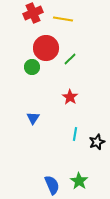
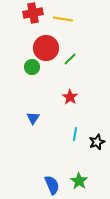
red cross: rotated 12 degrees clockwise
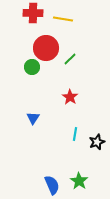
red cross: rotated 12 degrees clockwise
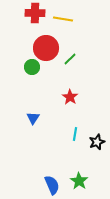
red cross: moved 2 px right
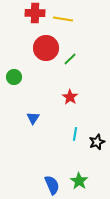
green circle: moved 18 px left, 10 px down
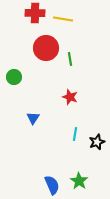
green line: rotated 56 degrees counterclockwise
red star: rotated 14 degrees counterclockwise
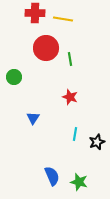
green star: moved 1 px down; rotated 18 degrees counterclockwise
blue semicircle: moved 9 px up
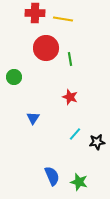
cyan line: rotated 32 degrees clockwise
black star: rotated 14 degrees clockwise
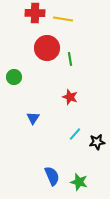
red circle: moved 1 px right
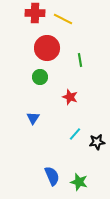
yellow line: rotated 18 degrees clockwise
green line: moved 10 px right, 1 px down
green circle: moved 26 px right
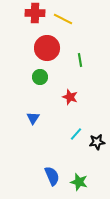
cyan line: moved 1 px right
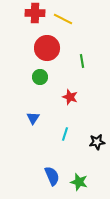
green line: moved 2 px right, 1 px down
cyan line: moved 11 px left; rotated 24 degrees counterclockwise
